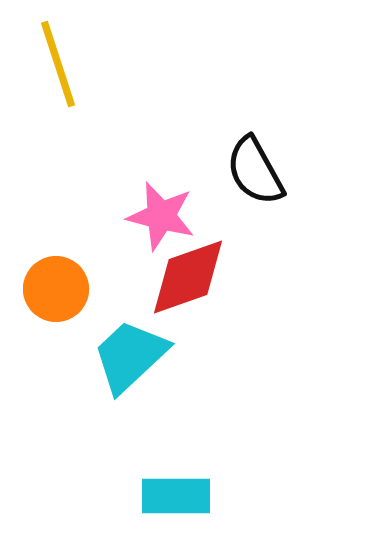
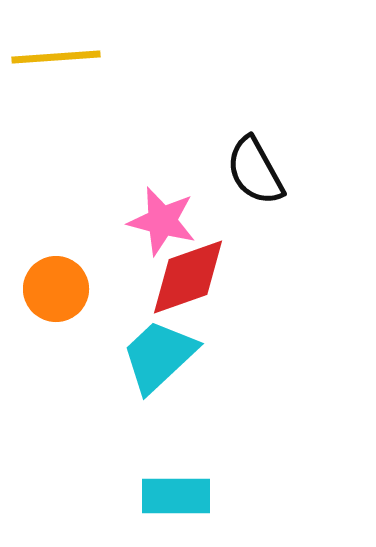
yellow line: moved 2 px left, 7 px up; rotated 76 degrees counterclockwise
pink star: moved 1 px right, 5 px down
cyan trapezoid: moved 29 px right
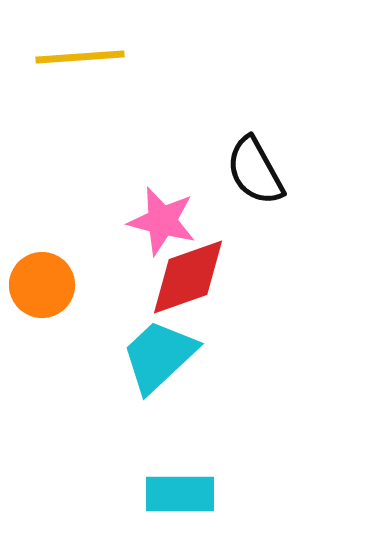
yellow line: moved 24 px right
orange circle: moved 14 px left, 4 px up
cyan rectangle: moved 4 px right, 2 px up
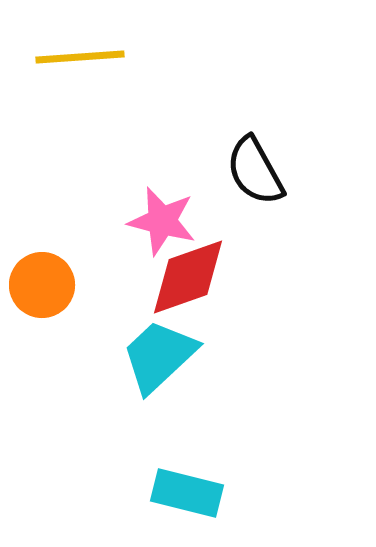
cyan rectangle: moved 7 px right, 1 px up; rotated 14 degrees clockwise
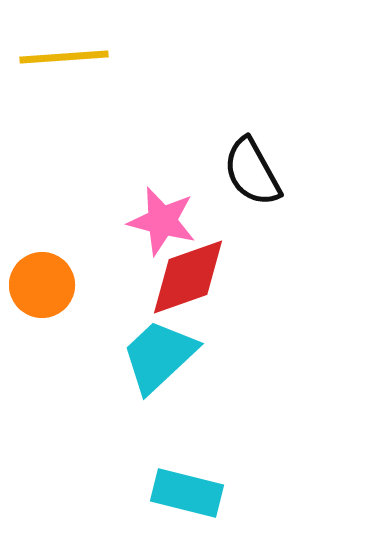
yellow line: moved 16 px left
black semicircle: moved 3 px left, 1 px down
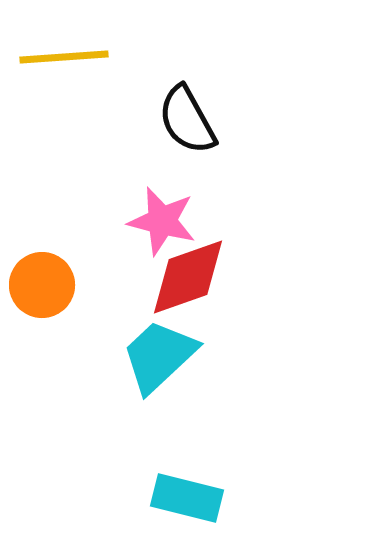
black semicircle: moved 65 px left, 52 px up
cyan rectangle: moved 5 px down
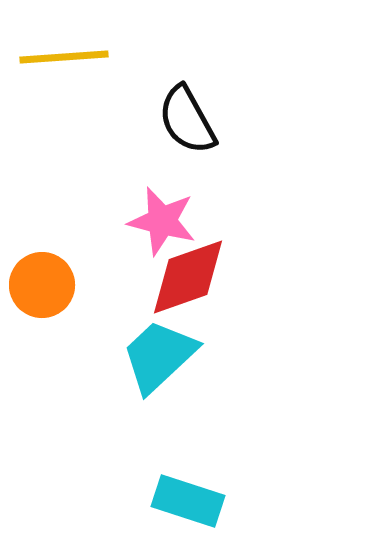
cyan rectangle: moved 1 px right, 3 px down; rotated 4 degrees clockwise
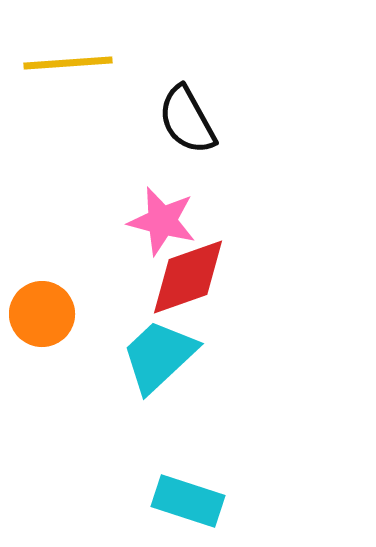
yellow line: moved 4 px right, 6 px down
orange circle: moved 29 px down
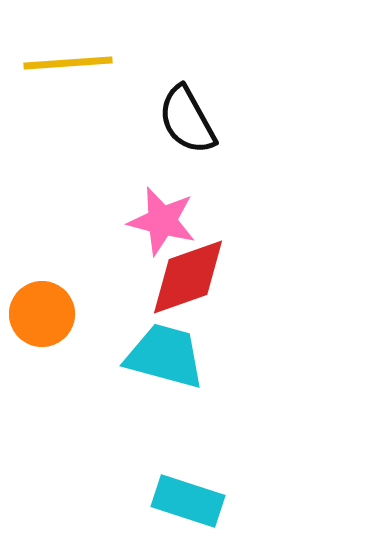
cyan trapezoid: moved 6 px right; rotated 58 degrees clockwise
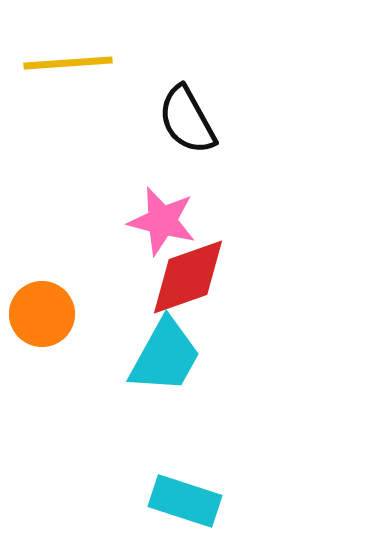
cyan trapezoid: rotated 104 degrees clockwise
cyan rectangle: moved 3 px left
